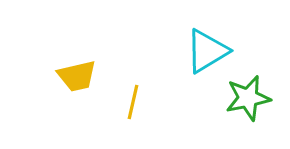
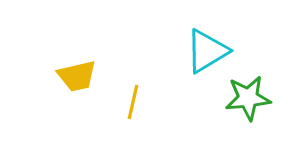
green star: rotated 6 degrees clockwise
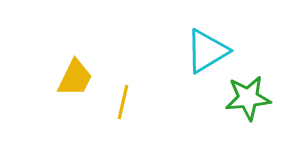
yellow trapezoid: moved 2 px left, 2 px down; rotated 51 degrees counterclockwise
yellow line: moved 10 px left
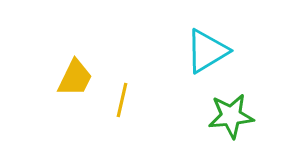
green star: moved 17 px left, 18 px down
yellow line: moved 1 px left, 2 px up
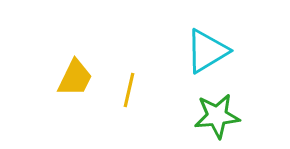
yellow line: moved 7 px right, 10 px up
green star: moved 14 px left
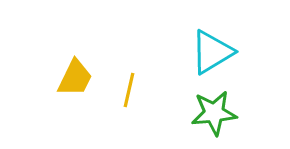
cyan triangle: moved 5 px right, 1 px down
green star: moved 3 px left, 3 px up
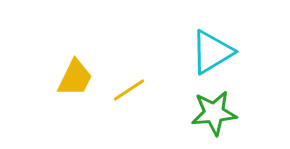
yellow line: rotated 44 degrees clockwise
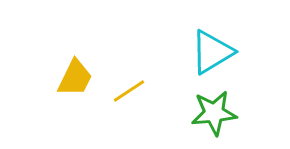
yellow line: moved 1 px down
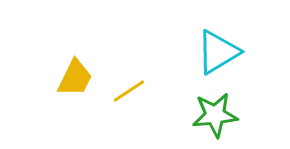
cyan triangle: moved 6 px right
green star: moved 1 px right, 2 px down
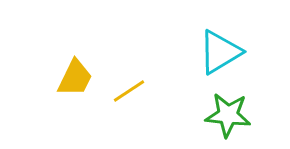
cyan triangle: moved 2 px right
green star: moved 13 px right; rotated 12 degrees clockwise
